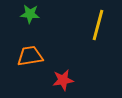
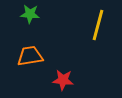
red star: rotated 15 degrees clockwise
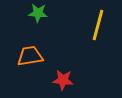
green star: moved 8 px right, 1 px up
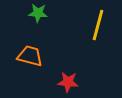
orange trapezoid: rotated 24 degrees clockwise
red star: moved 5 px right, 2 px down
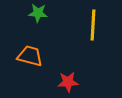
yellow line: moved 5 px left; rotated 12 degrees counterclockwise
red star: rotated 10 degrees counterclockwise
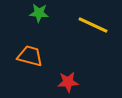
green star: moved 1 px right
yellow line: rotated 68 degrees counterclockwise
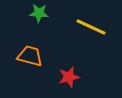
yellow line: moved 2 px left, 2 px down
red star: moved 1 px right, 5 px up; rotated 10 degrees counterclockwise
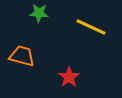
orange trapezoid: moved 8 px left
red star: rotated 20 degrees counterclockwise
